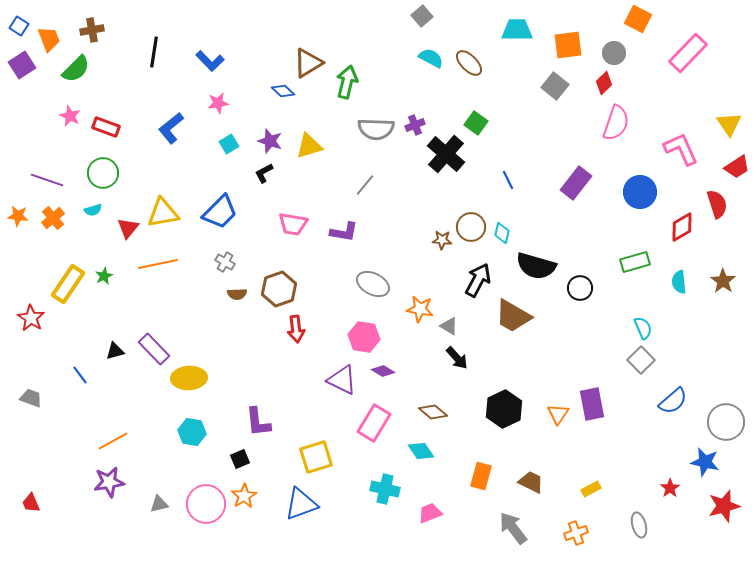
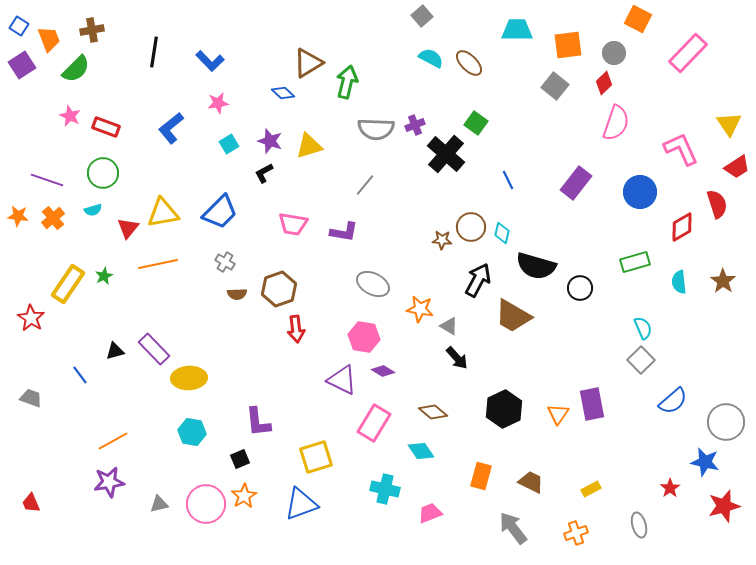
blue diamond at (283, 91): moved 2 px down
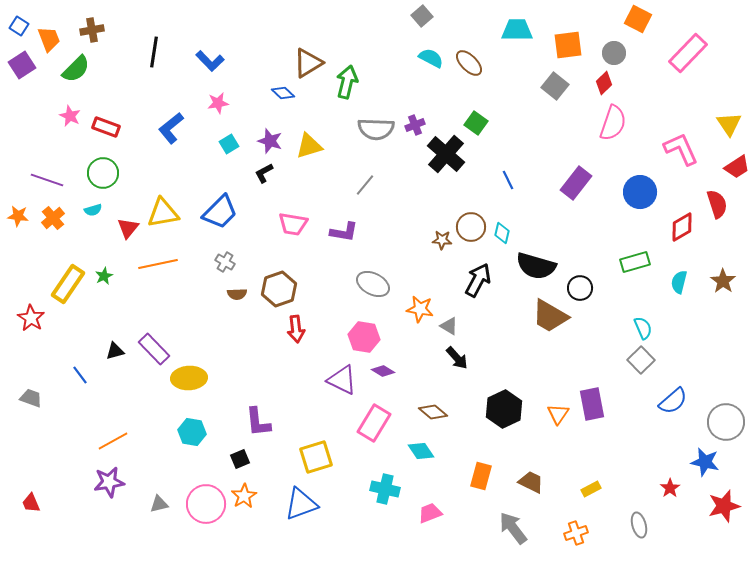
pink semicircle at (616, 123): moved 3 px left
cyan semicircle at (679, 282): rotated 20 degrees clockwise
brown trapezoid at (513, 316): moved 37 px right
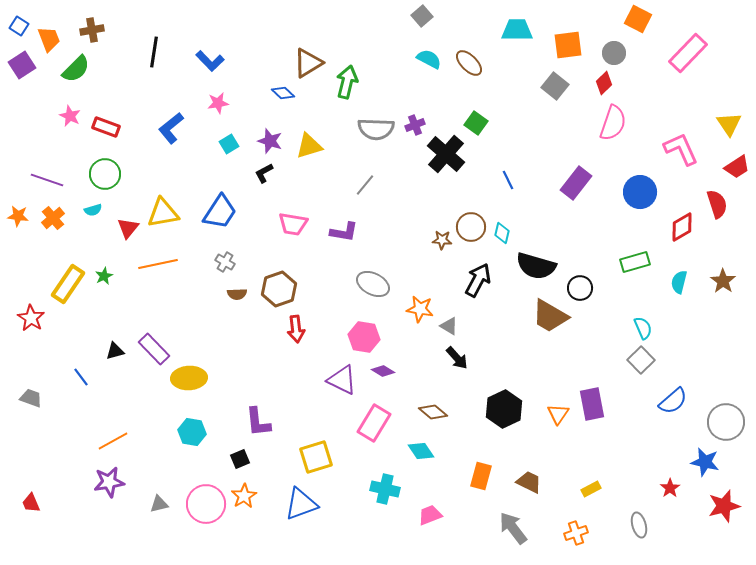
cyan semicircle at (431, 58): moved 2 px left, 1 px down
green circle at (103, 173): moved 2 px right, 1 px down
blue trapezoid at (220, 212): rotated 12 degrees counterclockwise
blue line at (80, 375): moved 1 px right, 2 px down
brown trapezoid at (531, 482): moved 2 px left
pink trapezoid at (430, 513): moved 2 px down
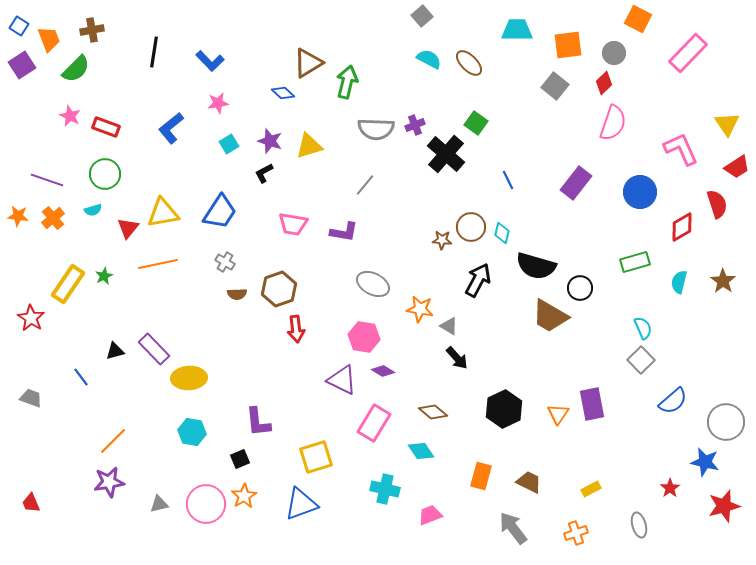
yellow triangle at (729, 124): moved 2 px left
orange line at (113, 441): rotated 16 degrees counterclockwise
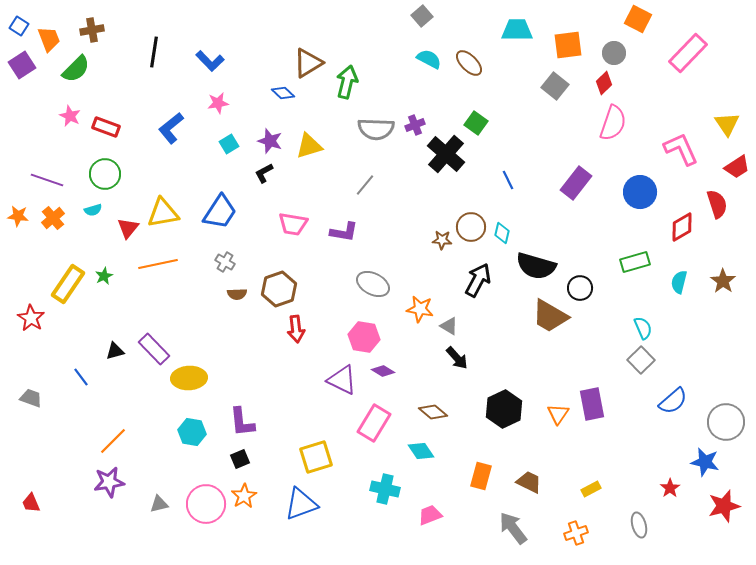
purple L-shape at (258, 422): moved 16 px left
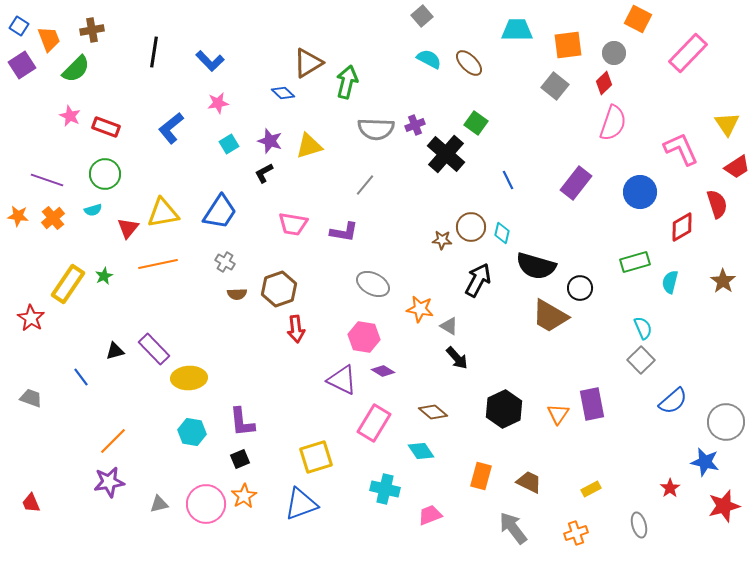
cyan semicircle at (679, 282): moved 9 px left
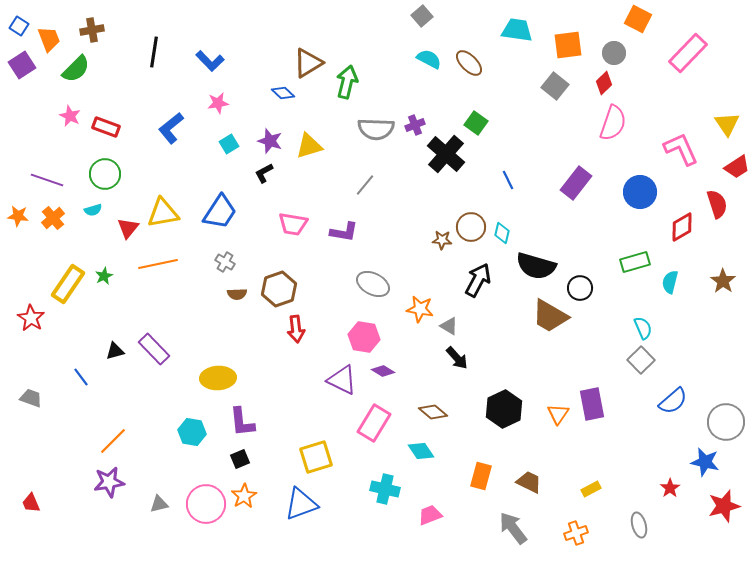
cyan trapezoid at (517, 30): rotated 8 degrees clockwise
yellow ellipse at (189, 378): moved 29 px right
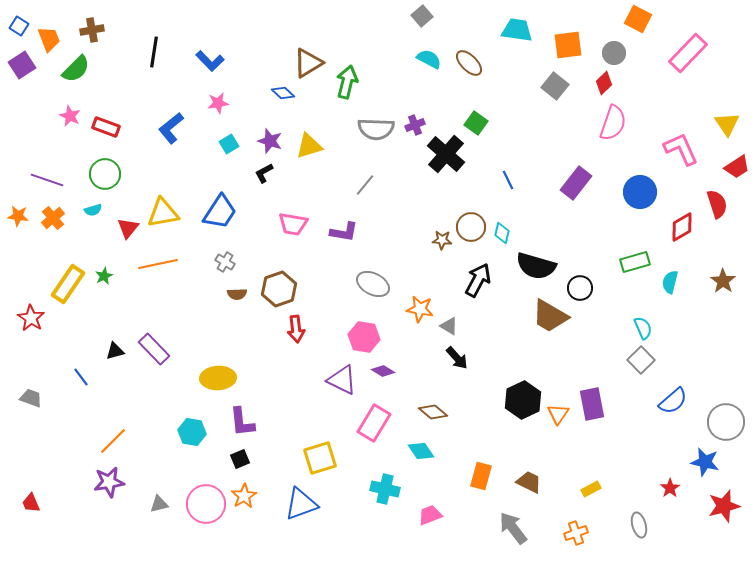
black hexagon at (504, 409): moved 19 px right, 9 px up
yellow square at (316, 457): moved 4 px right, 1 px down
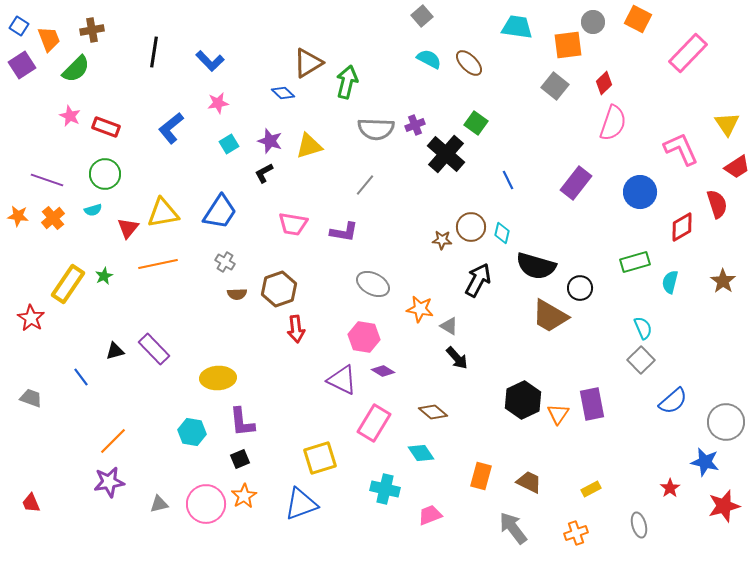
cyan trapezoid at (517, 30): moved 3 px up
gray circle at (614, 53): moved 21 px left, 31 px up
cyan diamond at (421, 451): moved 2 px down
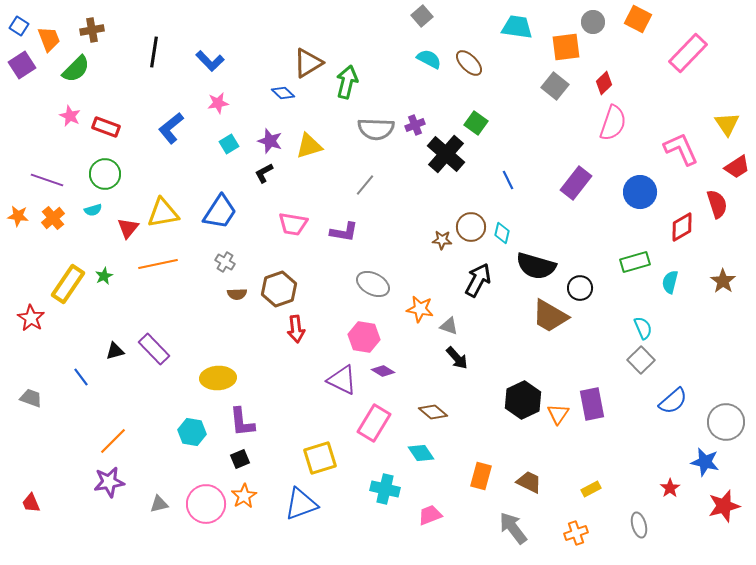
orange square at (568, 45): moved 2 px left, 2 px down
gray triangle at (449, 326): rotated 12 degrees counterclockwise
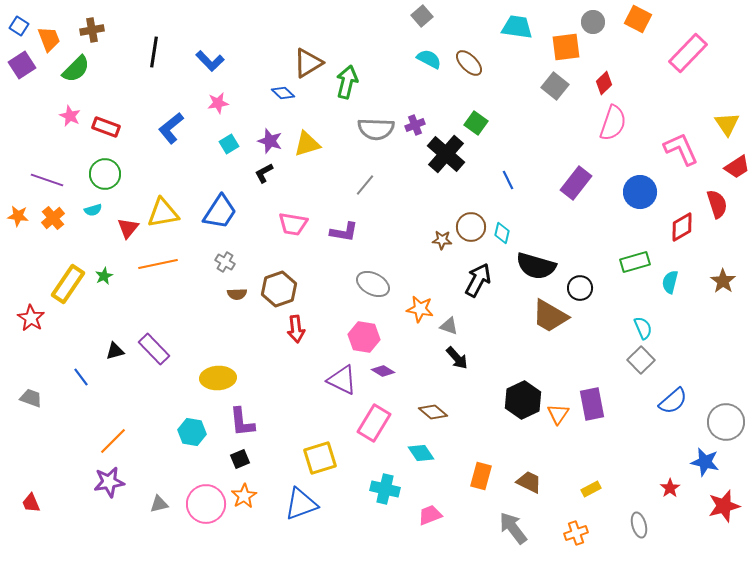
yellow triangle at (309, 146): moved 2 px left, 2 px up
